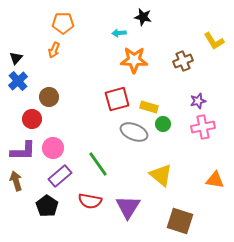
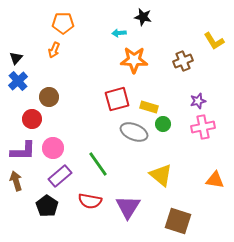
brown square: moved 2 px left
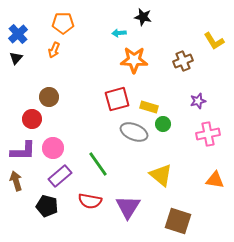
blue cross: moved 47 px up
pink cross: moved 5 px right, 7 px down
black pentagon: rotated 20 degrees counterclockwise
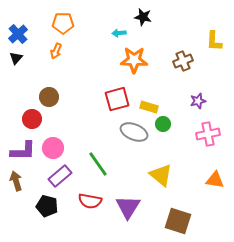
yellow L-shape: rotated 35 degrees clockwise
orange arrow: moved 2 px right, 1 px down
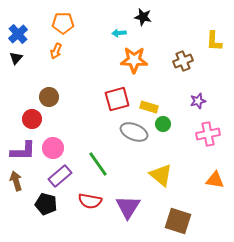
black pentagon: moved 1 px left, 2 px up
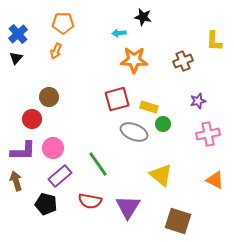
orange triangle: rotated 18 degrees clockwise
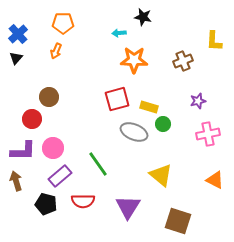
red semicircle: moved 7 px left; rotated 10 degrees counterclockwise
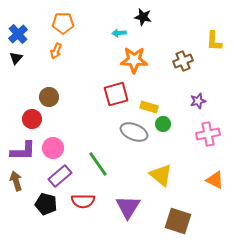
red square: moved 1 px left, 5 px up
